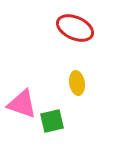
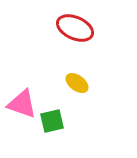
yellow ellipse: rotated 45 degrees counterclockwise
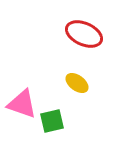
red ellipse: moved 9 px right, 6 px down
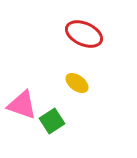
pink triangle: moved 1 px down
green square: rotated 20 degrees counterclockwise
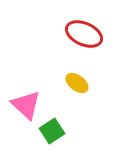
pink triangle: moved 4 px right; rotated 24 degrees clockwise
green square: moved 10 px down
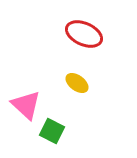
green square: rotated 30 degrees counterclockwise
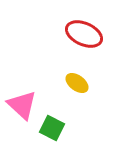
pink triangle: moved 4 px left
green square: moved 3 px up
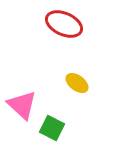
red ellipse: moved 20 px left, 10 px up
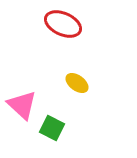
red ellipse: moved 1 px left
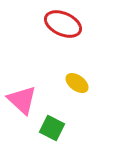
pink triangle: moved 5 px up
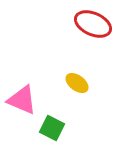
red ellipse: moved 30 px right
pink triangle: rotated 20 degrees counterclockwise
